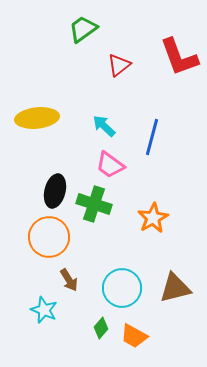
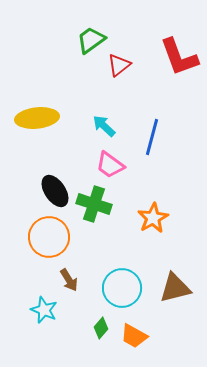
green trapezoid: moved 8 px right, 11 px down
black ellipse: rotated 48 degrees counterclockwise
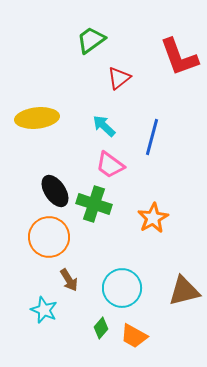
red triangle: moved 13 px down
brown triangle: moved 9 px right, 3 px down
